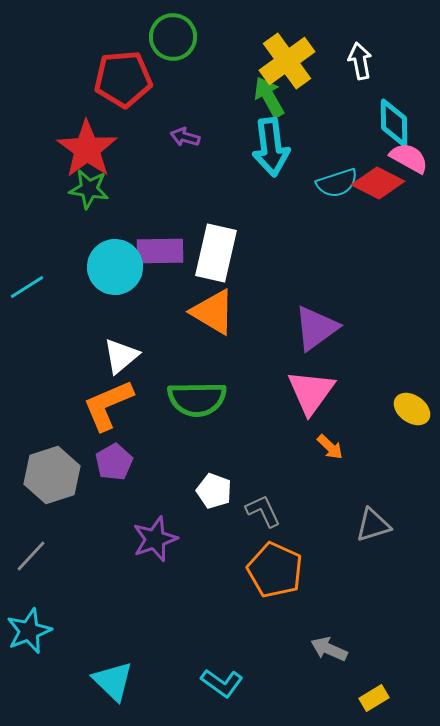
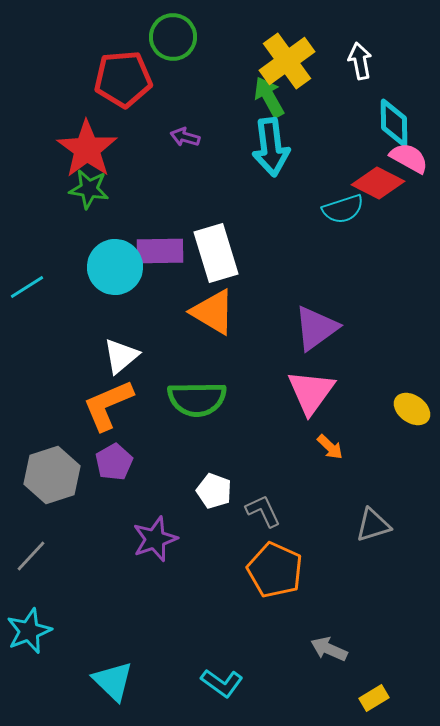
cyan semicircle: moved 6 px right, 26 px down
white rectangle: rotated 30 degrees counterclockwise
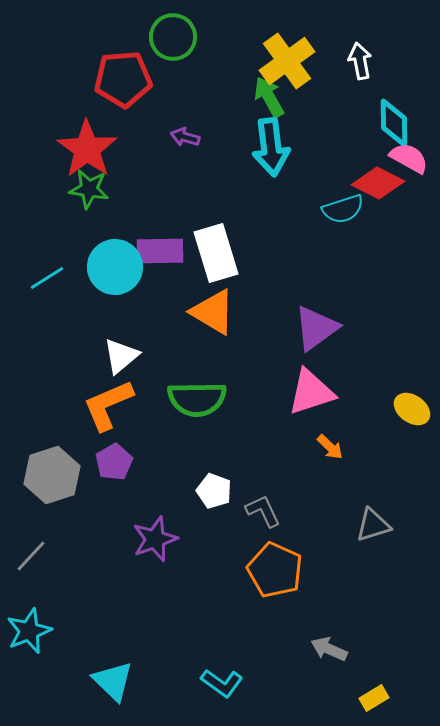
cyan line: moved 20 px right, 9 px up
pink triangle: rotated 36 degrees clockwise
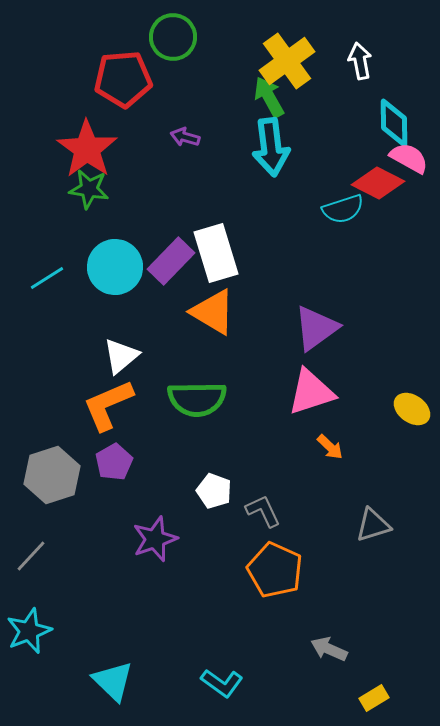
purple rectangle: moved 11 px right, 10 px down; rotated 45 degrees counterclockwise
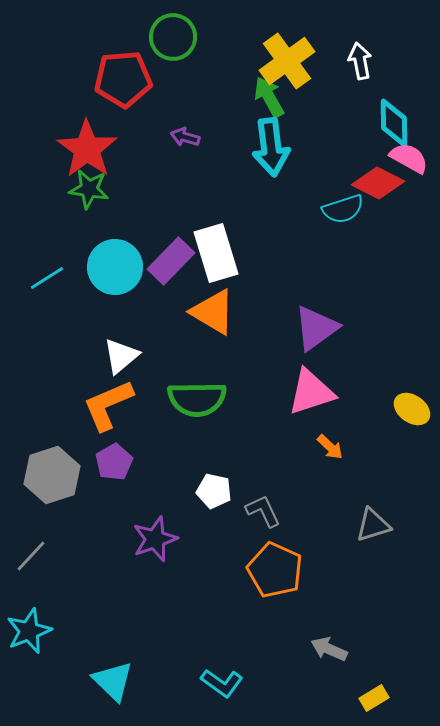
white pentagon: rotated 8 degrees counterclockwise
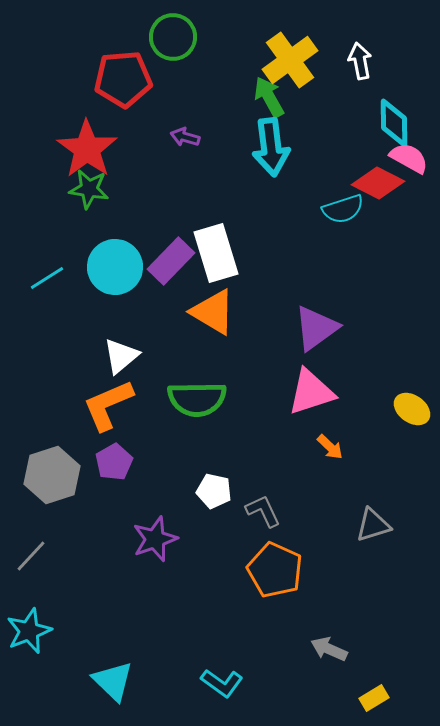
yellow cross: moved 3 px right, 1 px up
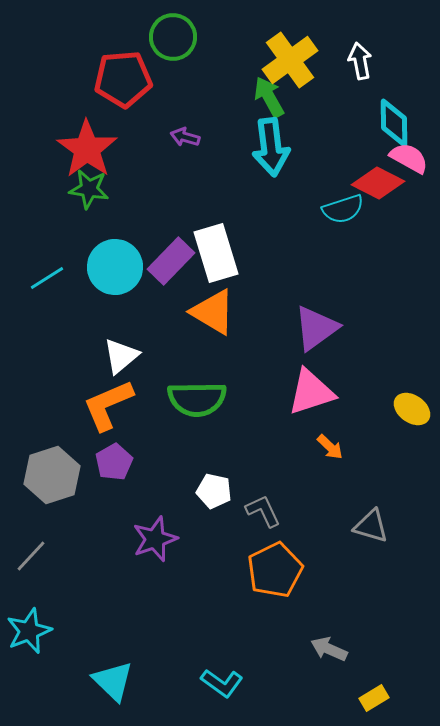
gray triangle: moved 2 px left, 1 px down; rotated 33 degrees clockwise
orange pentagon: rotated 22 degrees clockwise
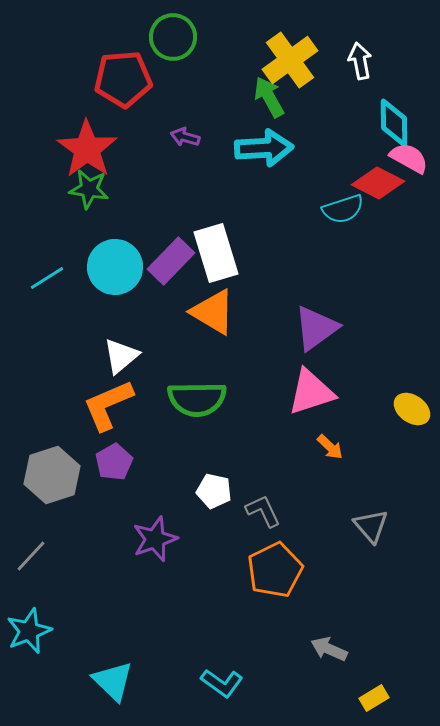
cyan arrow: moved 7 px left, 1 px down; rotated 86 degrees counterclockwise
gray triangle: rotated 33 degrees clockwise
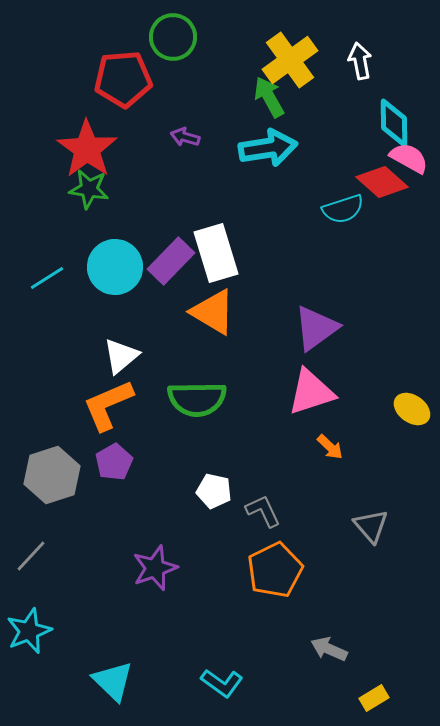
cyan arrow: moved 4 px right; rotated 6 degrees counterclockwise
red diamond: moved 4 px right, 1 px up; rotated 15 degrees clockwise
purple star: moved 29 px down
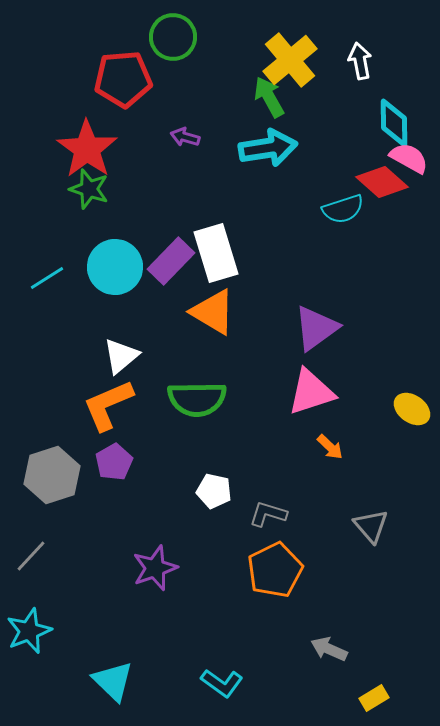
yellow cross: rotated 4 degrees counterclockwise
green star: rotated 9 degrees clockwise
gray L-shape: moved 5 px right, 3 px down; rotated 48 degrees counterclockwise
